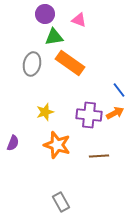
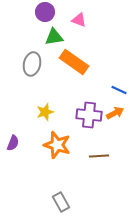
purple circle: moved 2 px up
orange rectangle: moved 4 px right, 1 px up
blue line: rotated 28 degrees counterclockwise
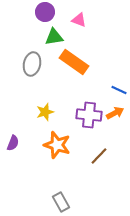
brown line: rotated 42 degrees counterclockwise
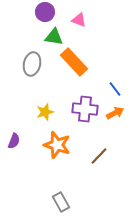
green triangle: rotated 18 degrees clockwise
orange rectangle: rotated 12 degrees clockwise
blue line: moved 4 px left, 1 px up; rotated 28 degrees clockwise
purple cross: moved 4 px left, 6 px up
purple semicircle: moved 1 px right, 2 px up
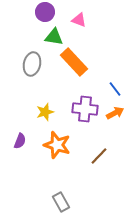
purple semicircle: moved 6 px right
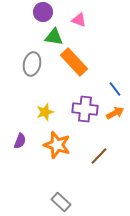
purple circle: moved 2 px left
gray rectangle: rotated 18 degrees counterclockwise
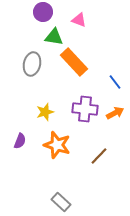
blue line: moved 7 px up
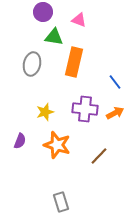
orange rectangle: rotated 56 degrees clockwise
gray rectangle: rotated 30 degrees clockwise
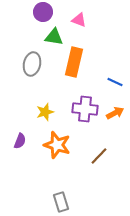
blue line: rotated 28 degrees counterclockwise
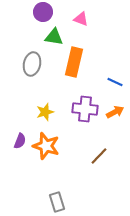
pink triangle: moved 2 px right, 1 px up
orange arrow: moved 1 px up
orange star: moved 11 px left, 1 px down
gray rectangle: moved 4 px left
